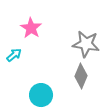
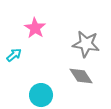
pink star: moved 4 px right
gray diamond: rotated 55 degrees counterclockwise
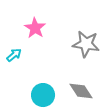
gray diamond: moved 15 px down
cyan circle: moved 2 px right
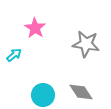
gray diamond: moved 1 px down
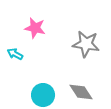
pink star: rotated 20 degrees counterclockwise
cyan arrow: moved 1 px right, 1 px up; rotated 112 degrees counterclockwise
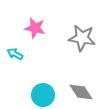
gray star: moved 4 px left, 6 px up
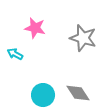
gray star: moved 1 px right; rotated 8 degrees clockwise
gray diamond: moved 3 px left, 1 px down
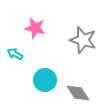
gray star: moved 2 px down
cyan circle: moved 2 px right, 15 px up
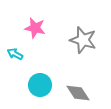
cyan circle: moved 5 px left, 5 px down
